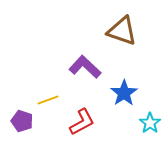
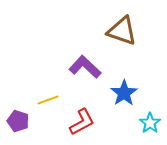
purple pentagon: moved 4 px left
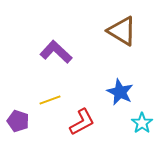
brown triangle: rotated 12 degrees clockwise
purple L-shape: moved 29 px left, 15 px up
blue star: moved 4 px left, 1 px up; rotated 12 degrees counterclockwise
yellow line: moved 2 px right
cyan star: moved 8 px left
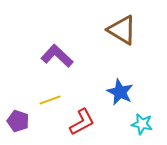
brown triangle: moved 1 px up
purple L-shape: moved 1 px right, 4 px down
cyan star: moved 1 px down; rotated 25 degrees counterclockwise
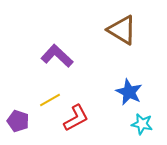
blue star: moved 9 px right
yellow line: rotated 10 degrees counterclockwise
red L-shape: moved 6 px left, 4 px up
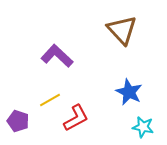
brown triangle: rotated 16 degrees clockwise
cyan star: moved 1 px right, 3 px down
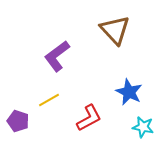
brown triangle: moved 7 px left
purple L-shape: rotated 80 degrees counterclockwise
yellow line: moved 1 px left
red L-shape: moved 13 px right
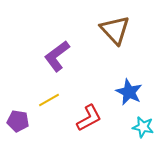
purple pentagon: rotated 10 degrees counterclockwise
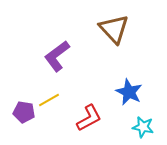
brown triangle: moved 1 px left, 1 px up
purple pentagon: moved 6 px right, 9 px up
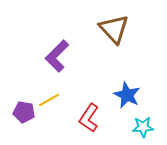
purple L-shape: rotated 8 degrees counterclockwise
blue star: moved 2 px left, 3 px down
red L-shape: rotated 152 degrees clockwise
cyan star: rotated 15 degrees counterclockwise
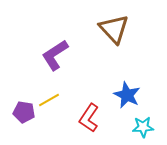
purple L-shape: moved 2 px left, 1 px up; rotated 12 degrees clockwise
